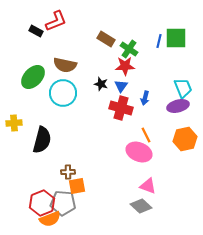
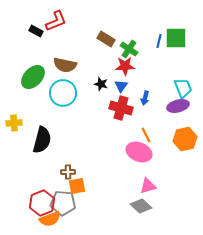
pink triangle: rotated 36 degrees counterclockwise
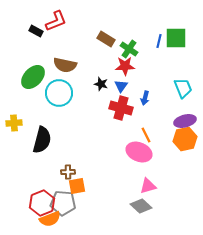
cyan circle: moved 4 px left
purple ellipse: moved 7 px right, 15 px down
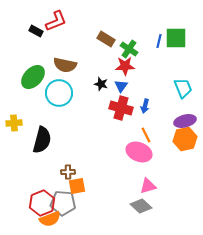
blue arrow: moved 8 px down
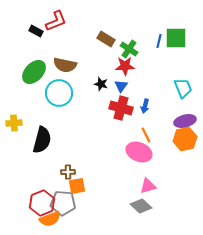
green ellipse: moved 1 px right, 5 px up
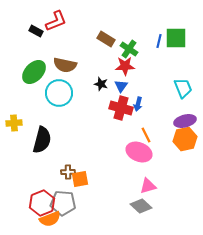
blue arrow: moved 7 px left, 2 px up
orange square: moved 3 px right, 7 px up
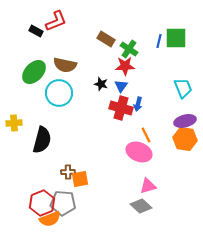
orange hexagon: rotated 20 degrees clockwise
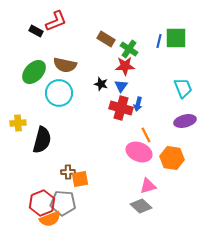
yellow cross: moved 4 px right
orange hexagon: moved 13 px left, 19 px down
